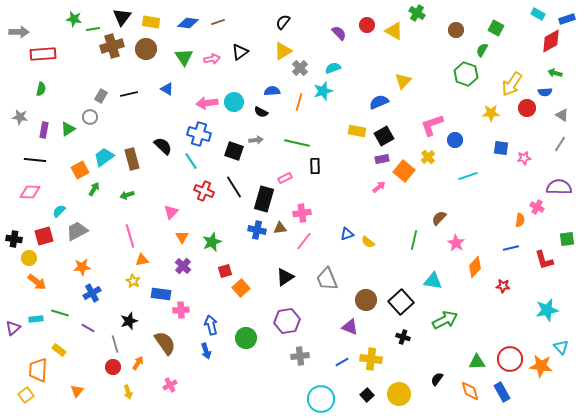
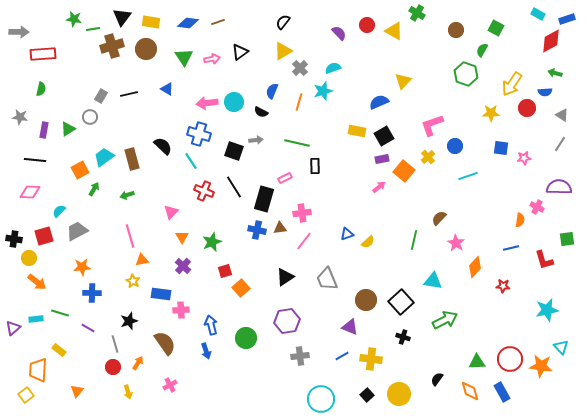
blue semicircle at (272, 91): rotated 63 degrees counterclockwise
blue circle at (455, 140): moved 6 px down
yellow semicircle at (368, 242): rotated 80 degrees counterclockwise
blue cross at (92, 293): rotated 30 degrees clockwise
blue line at (342, 362): moved 6 px up
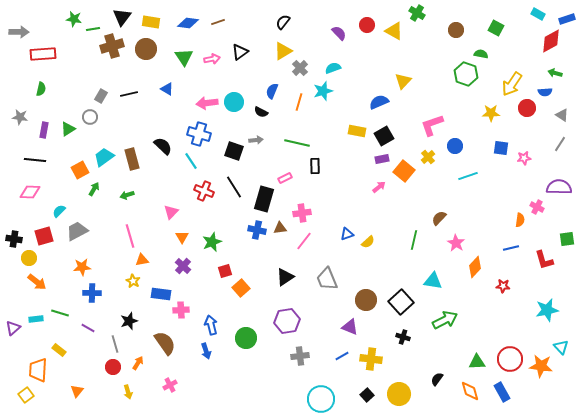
green semicircle at (482, 50): moved 1 px left, 4 px down; rotated 72 degrees clockwise
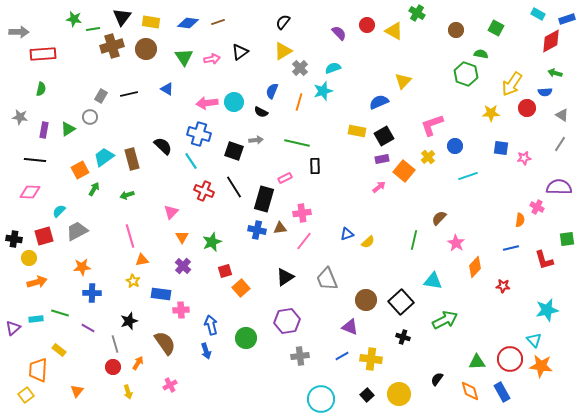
orange arrow at (37, 282): rotated 54 degrees counterclockwise
cyan triangle at (561, 347): moved 27 px left, 7 px up
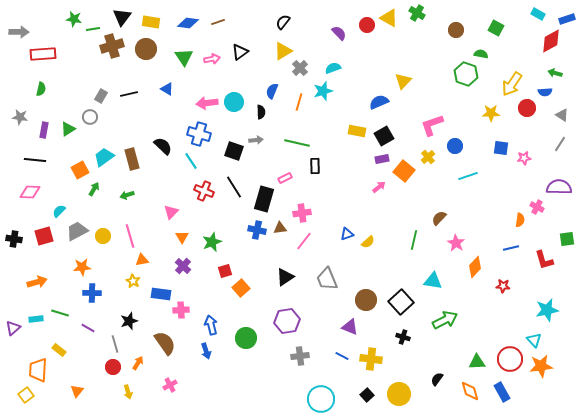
yellow triangle at (394, 31): moved 5 px left, 13 px up
black semicircle at (261, 112): rotated 120 degrees counterclockwise
yellow circle at (29, 258): moved 74 px right, 22 px up
blue line at (342, 356): rotated 56 degrees clockwise
orange star at (541, 366): rotated 15 degrees counterclockwise
